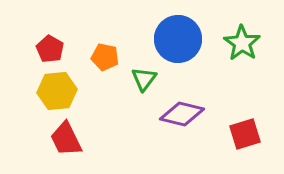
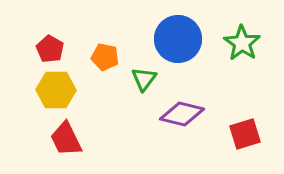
yellow hexagon: moved 1 px left, 1 px up; rotated 6 degrees clockwise
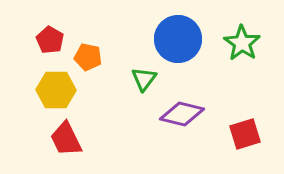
red pentagon: moved 9 px up
orange pentagon: moved 17 px left
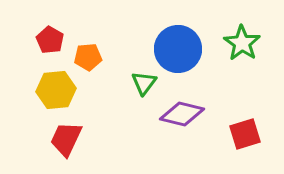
blue circle: moved 10 px down
orange pentagon: rotated 16 degrees counterclockwise
green triangle: moved 4 px down
yellow hexagon: rotated 6 degrees counterclockwise
red trapezoid: rotated 51 degrees clockwise
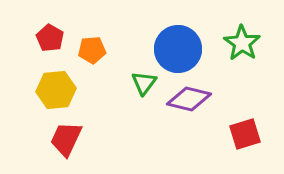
red pentagon: moved 2 px up
orange pentagon: moved 4 px right, 7 px up
purple diamond: moved 7 px right, 15 px up
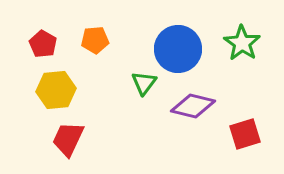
red pentagon: moved 7 px left, 6 px down
orange pentagon: moved 3 px right, 10 px up
purple diamond: moved 4 px right, 7 px down
red trapezoid: moved 2 px right
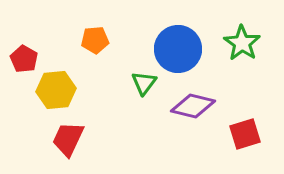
red pentagon: moved 19 px left, 15 px down
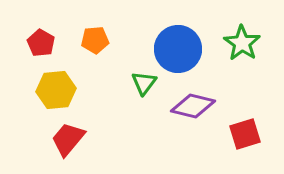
red pentagon: moved 17 px right, 16 px up
red trapezoid: rotated 15 degrees clockwise
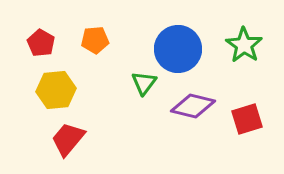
green star: moved 2 px right, 2 px down
red square: moved 2 px right, 15 px up
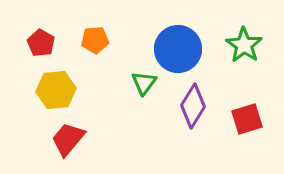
purple diamond: rotated 72 degrees counterclockwise
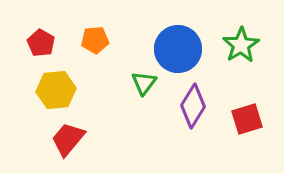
green star: moved 3 px left; rotated 6 degrees clockwise
